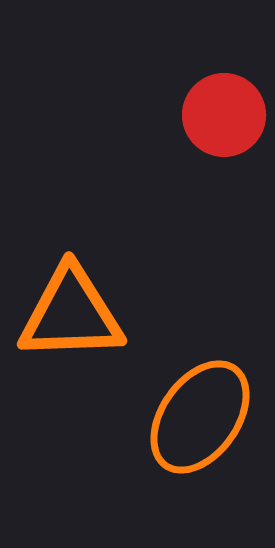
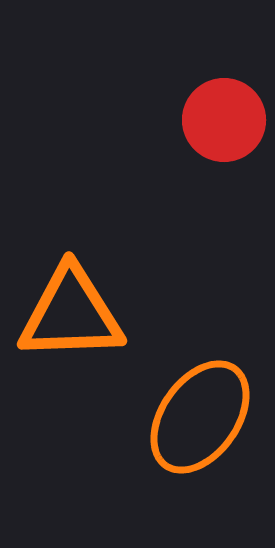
red circle: moved 5 px down
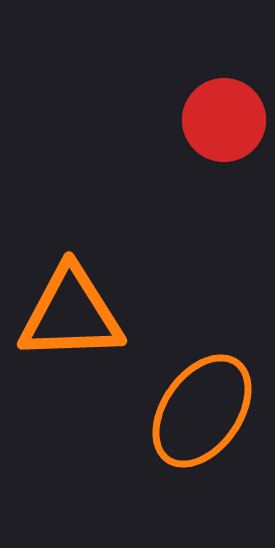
orange ellipse: moved 2 px right, 6 px up
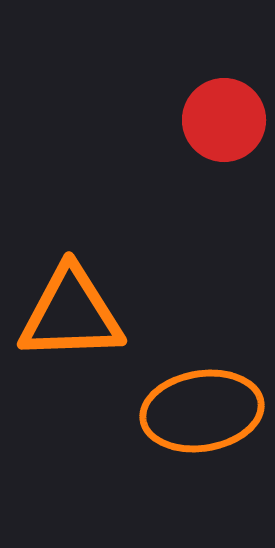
orange ellipse: rotated 46 degrees clockwise
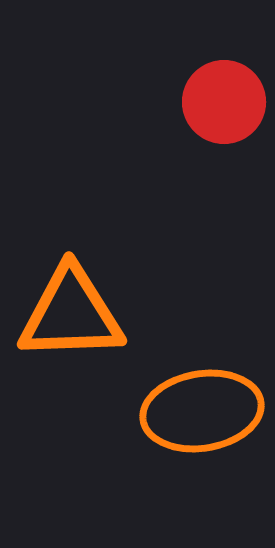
red circle: moved 18 px up
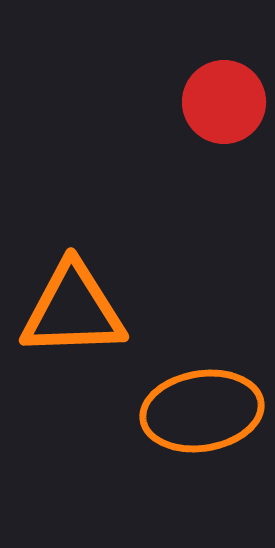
orange triangle: moved 2 px right, 4 px up
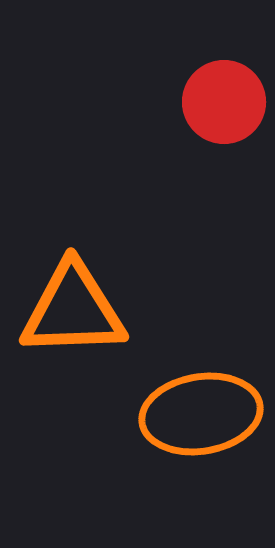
orange ellipse: moved 1 px left, 3 px down
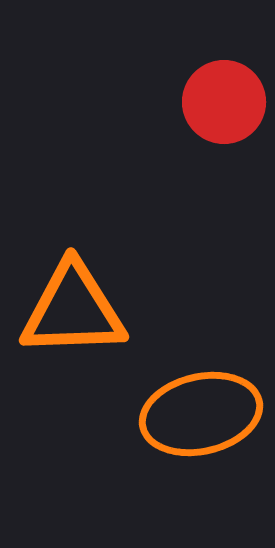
orange ellipse: rotated 4 degrees counterclockwise
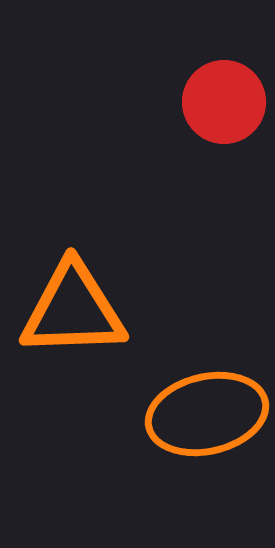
orange ellipse: moved 6 px right
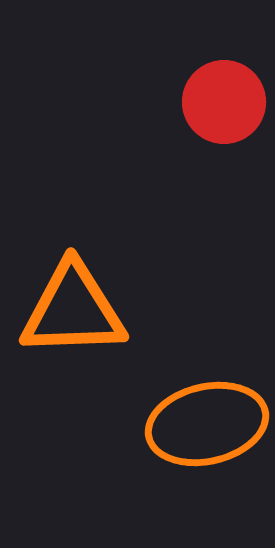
orange ellipse: moved 10 px down
